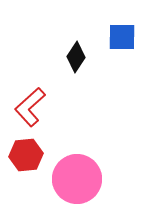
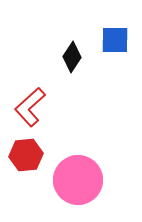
blue square: moved 7 px left, 3 px down
black diamond: moved 4 px left
pink circle: moved 1 px right, 1 px down
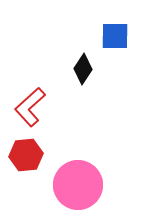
blue square: moved 4 px up
black diamond: moved 11 px right, 12 px down
pink circle: moved 5 px down
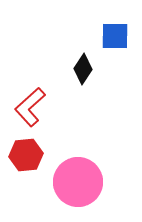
pink circle: moved 3 px up
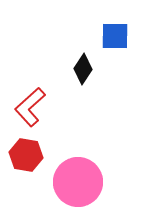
red hexagon: rotated 16 degrees clockwise
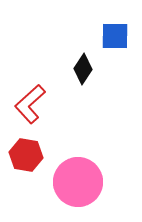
red L-shape: moved 3 px up
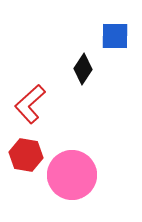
pink circle: moved 6 px left, 7 px up
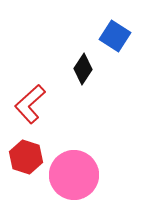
blue square: rotated 32 degrees clockwise
red hexagon: moved 2 px down; rotated 8 degrees clockwise
pink circle: moved 2 px right
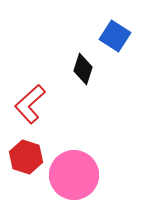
black diamond: rotated 16 degrees counterclockwise
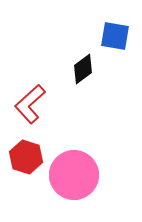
blue square: rotated 24 degrees counterclockwise
black diamond: rotated 36 degrees clockwise
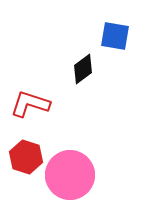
red L-shape: rotated 60 degrees clockwise
pink circle: moved 4 px left
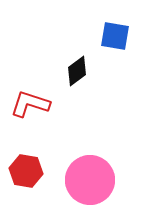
black diamond: moved 6 px left, 2 px down
red hexagon: moved 14 px down; rotated 8 degrees counterclockwise
pink circle: moved 20 px right, 5 px down
